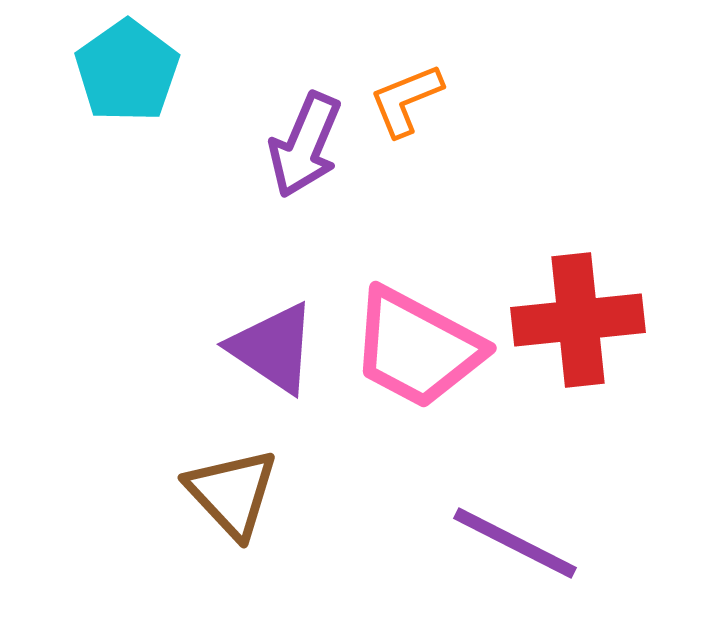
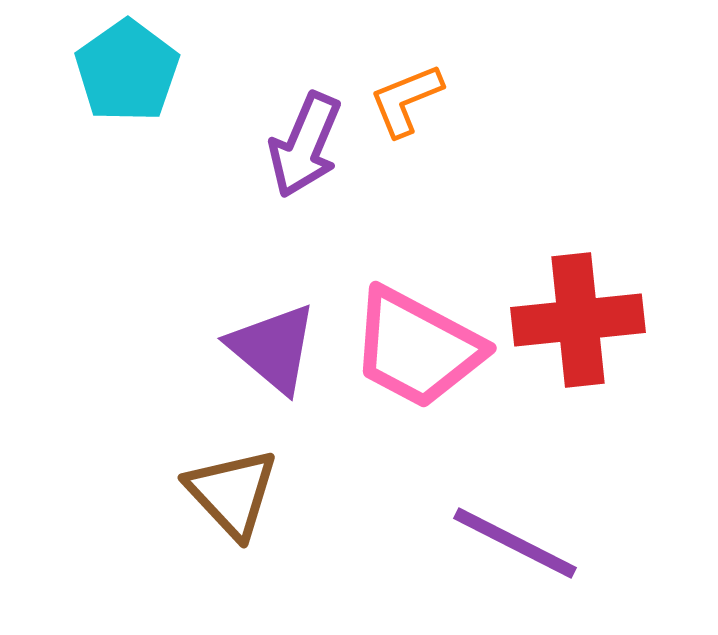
purple triangle: rotated 6 degrees clockwise
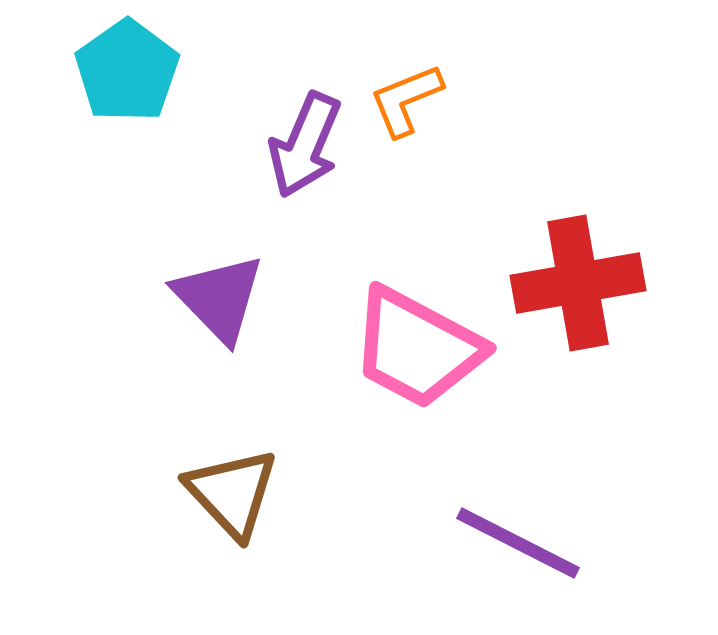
red cross: moved 37 px up; rotated 4 degrees counterclockwise
purple triangle: moved 54 px left, 50 px up; rotated 6 degrees clockwise
purple line: moved 3 px right
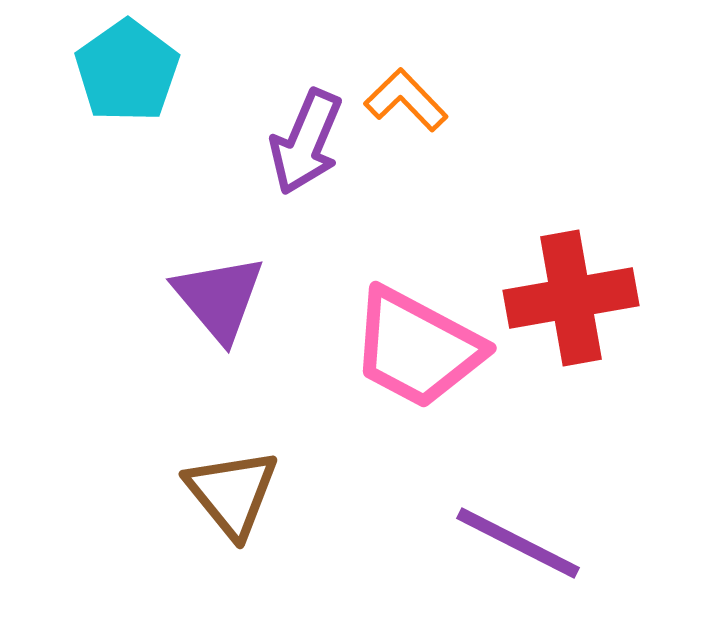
orange L-shape: rotated 68 degrees clockwise
purple arrow: moved 1 px right, 3 px up
red cross: moved 7 px left, 15 px down
purple triangle: rotated 4 degrees clockwise
brown triangle: rotated 4 degrees clockwise
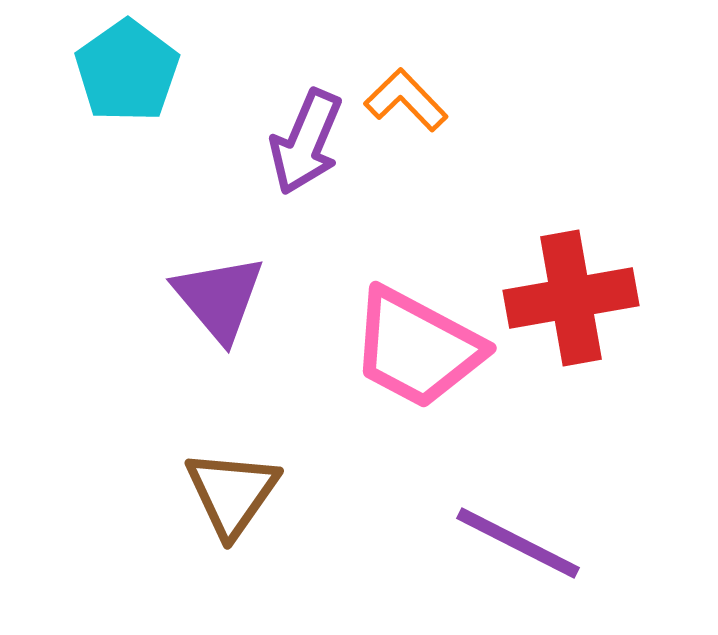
brown triangle: rotated 14 degrees clockwise
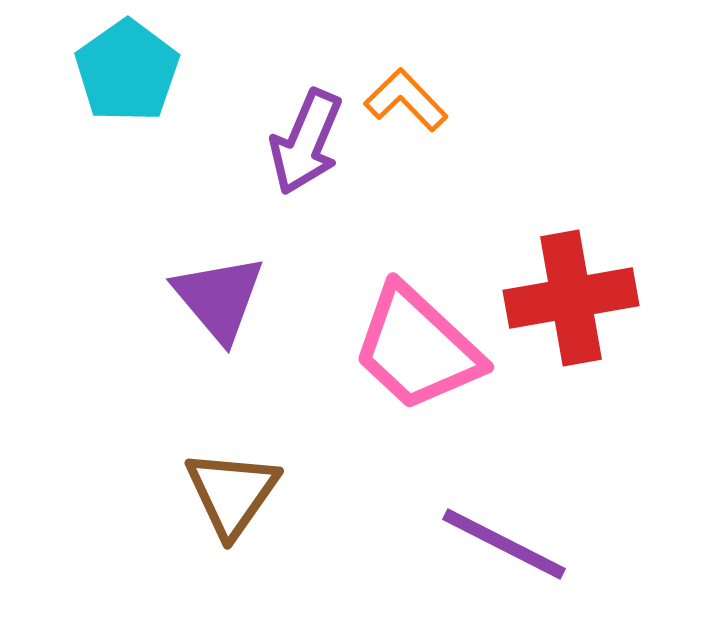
pink trapezoid: rotated 15 degrees clockwise
purple line: moved 14 px left, 1 px down
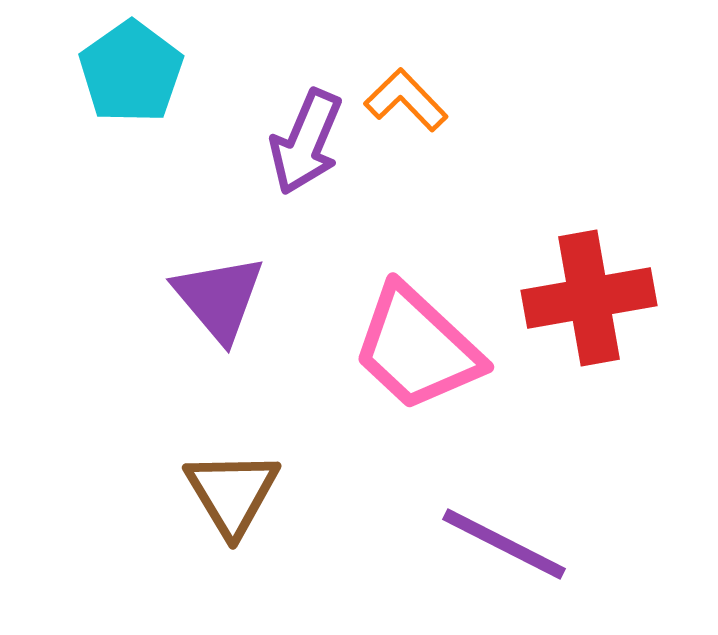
cyan pentagon: moved 4 px right, 1 px down
red cross: moved 18 px right
brown triangle: rotated 6 degrees counterclockwise
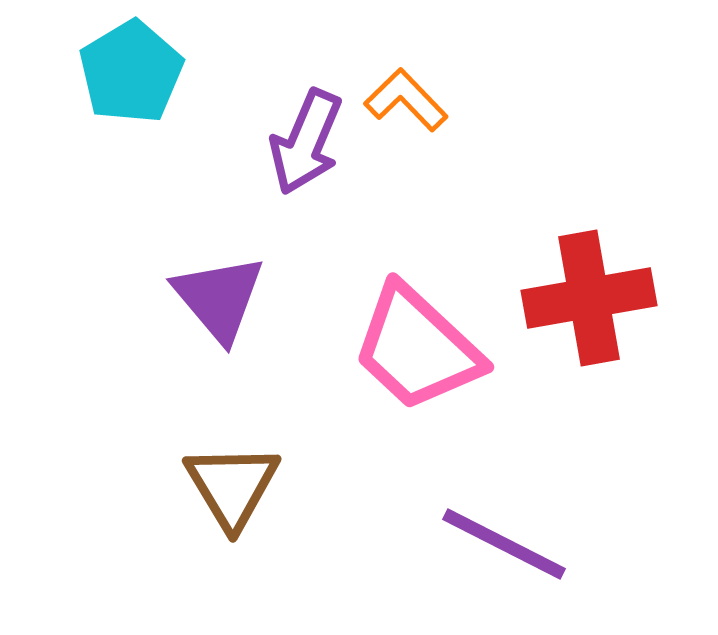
cyan pentagon: rotated 4 degrees clockwise
brown triangle: moved 7 px up
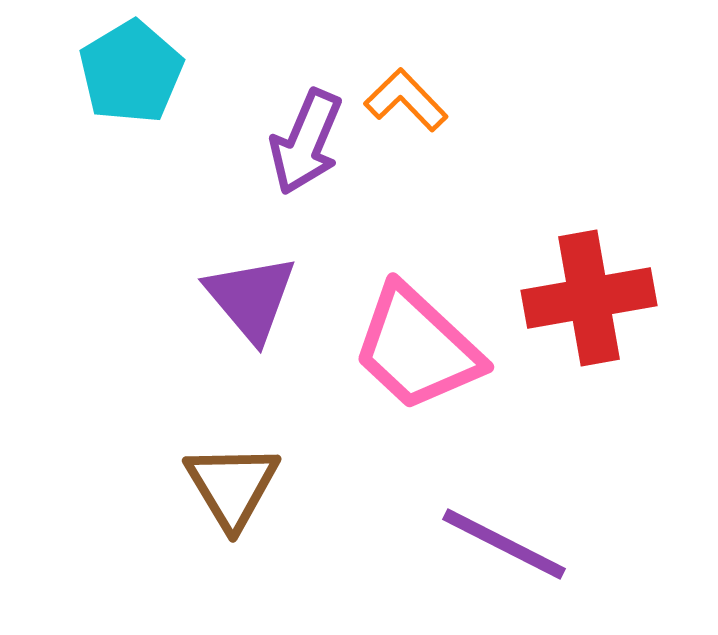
purple triangle: moved 32 px right
